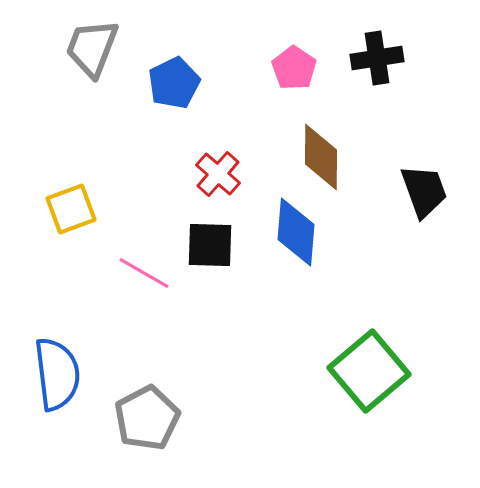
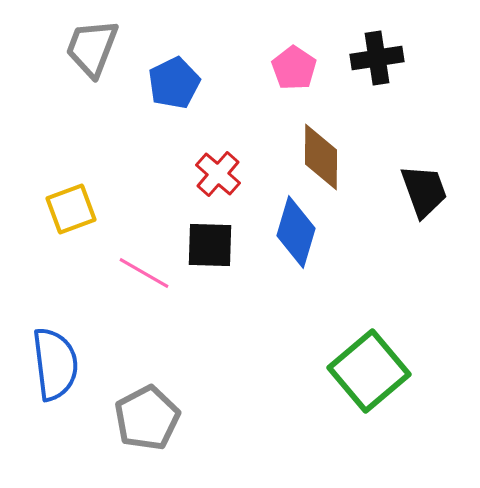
blue diamond: rotated 12 degrees clockwise
blue semicircle: moved 2 px left, 10 px up
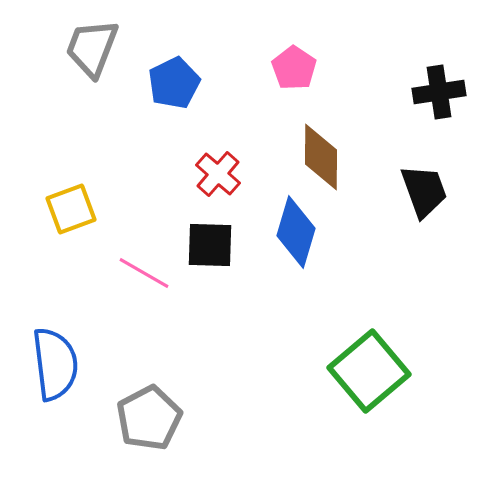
black cross: moved 62 px right, 34 px down
gray pentagon: moved 2 px right
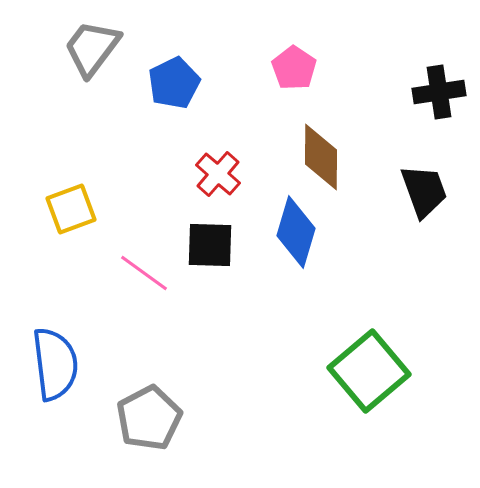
gray trapezoid: rotated 16 degrees clockwise
pink line: rotated 6 degrees clockwise
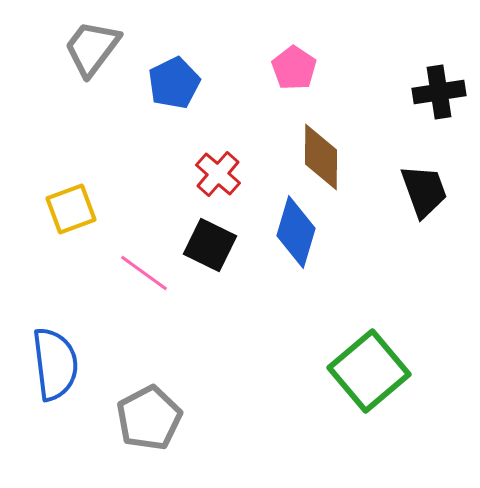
black square: rotated 24 degrees clockwise
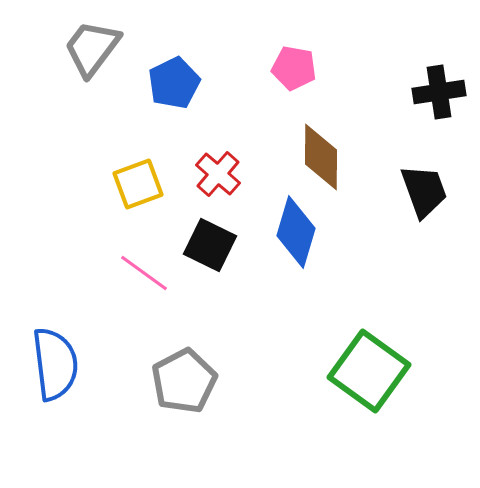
pink pentagon: rotated 24 degrees counterclockwise
yellow square: moved 67 px right, 25 px up
green square: rotated 14 degrees counterclockwise
gray pentagon: moved 35 px right, 37 px up
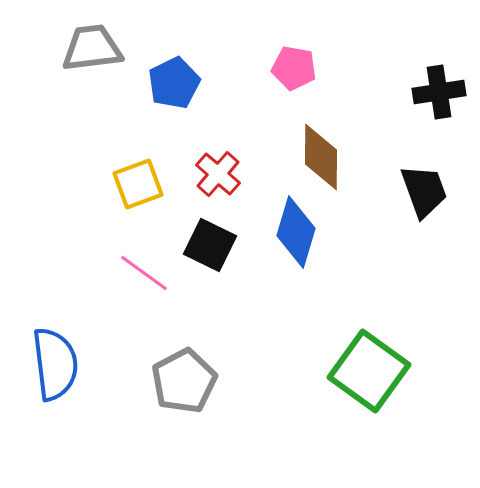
gray trapezoid: rotated 46 degrees clockwise
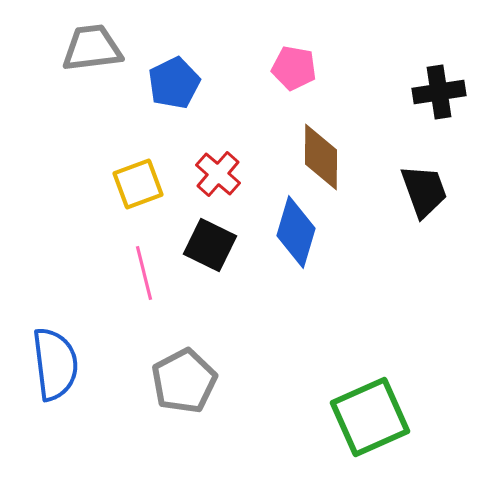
pink line: rotated 40 degrees clockwise
green square: moved 1 px right, 46 px down; rotated 30 degrees clockwise
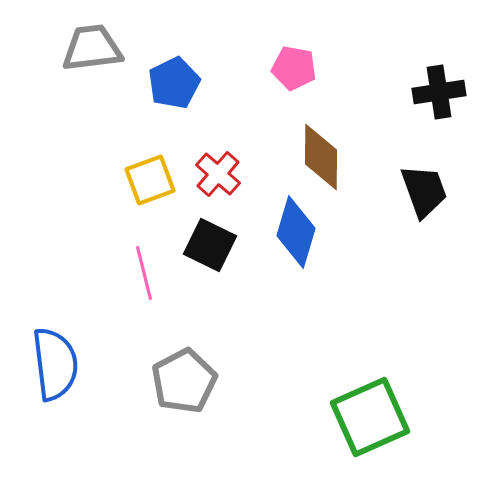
yellow square: moved 12 px right, 4 px up
